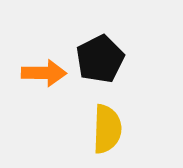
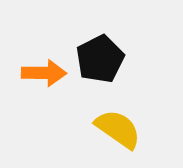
yellow semicircle: moved 11 px right; rotated 57 degrees counterclockwise
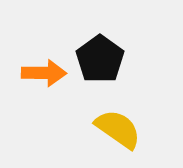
black pentagon: rotated 9 degrees counterclockwise
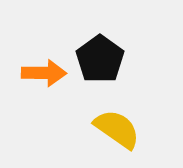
yellow semicircle: moved 1 px left
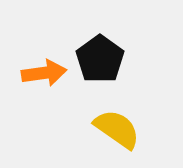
orange arrow: rotated 9 degrees counterclockwise
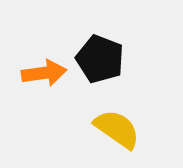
black pentagon: rotated 15 degrees counterclockwise
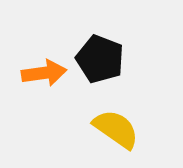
yellow semicircle: moved 1 px left
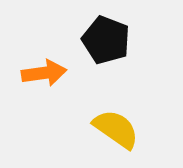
black pentagon: moved 6 px right, 19 px up
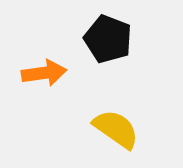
black pentagon: moved 2 px right, 1 px up
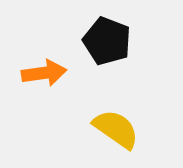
black pentagon: moved 1 px left, 2 px down
